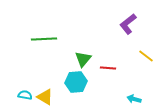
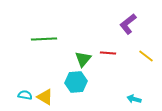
red line: moved 15 px up
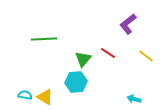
red line: rotated 28 degrees clockwise
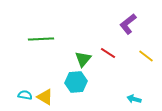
green line: moved 3 px left
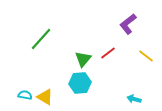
green line: rotated 45 degrees counterclockwise
red line: rotated 70 degrees counterclockwise
cyan hexagon: moved 4 px right, 1 px down
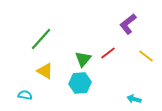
yellow triangle: moved 26 px up
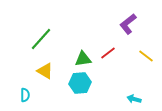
green triangle: rotated 42 degrees clockwise
cyan semicircle: rotated 80 degrees clockwise
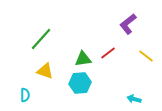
yellow triangle: rotated 12 degrees counterclockwise
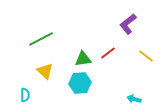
green line: rotated 20 degrees clockwise
yellow triangle: rotated 24 degrees clockwise
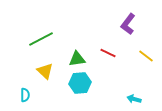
purple L-shape: rotated 15 degrees counterclockwise
red line: rotated 63 degrees clockwise
green triangle: moved 6 px left
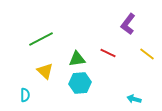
yellow line: moved 1 px right, 2 px up
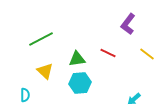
cyan arrow: rotated 56 degrees counterclockwise
